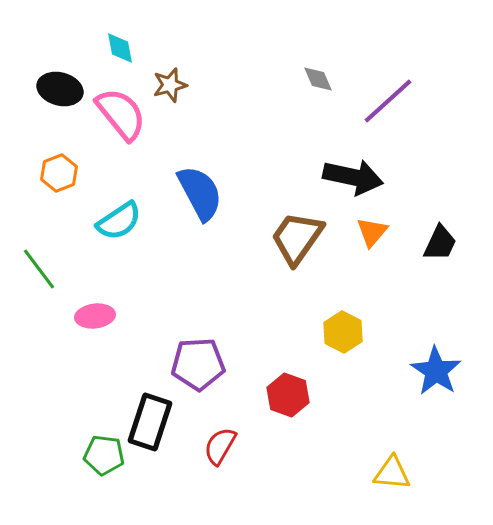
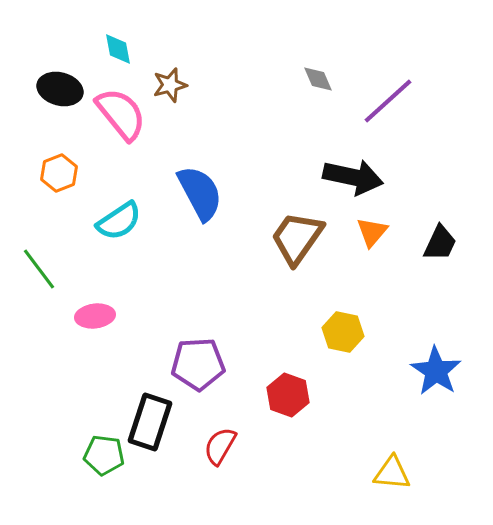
cyan diamond: moved 2 px left, 1 px down
yellow hexagon: rotated 15 degrees counterclockwise
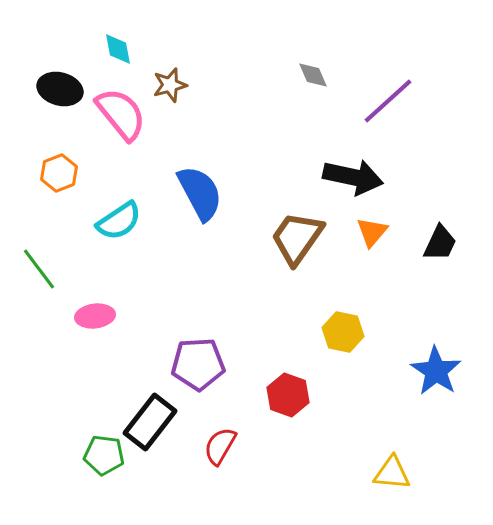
gray diamond: moved 5 px left, 4 px up
black rectangle: rotated 20 degrees clockwise
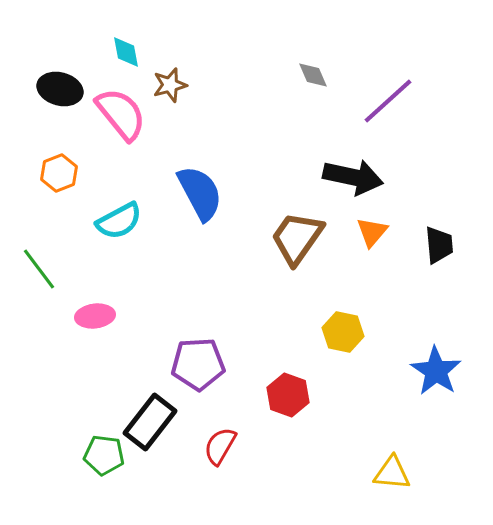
cyan diamond: moved 8 px right, 3 px down
cyan semicircle: rotated 6 degrees clockwise
black trapezoid: moved 1 px left, 2 px down; rotated 30 degrees counterclockwise
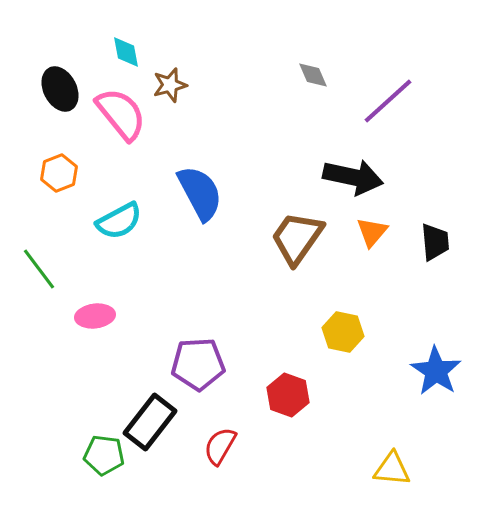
black ellipse: rotated 48 degrees clockwise
black trapezoid: moved 4 px left, 3 px up
yellow triangle: moved 4 px up
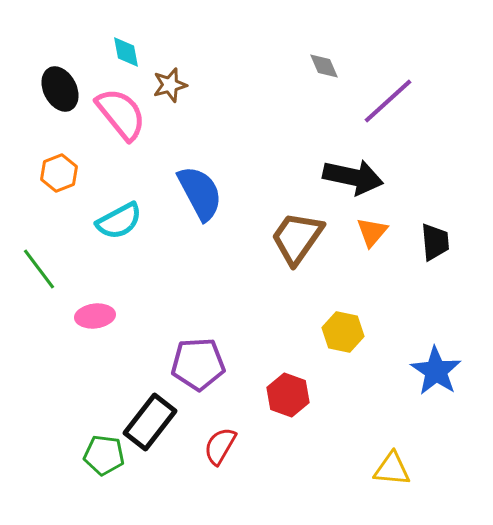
gray diamond: moved 11 px right, 9 px up
